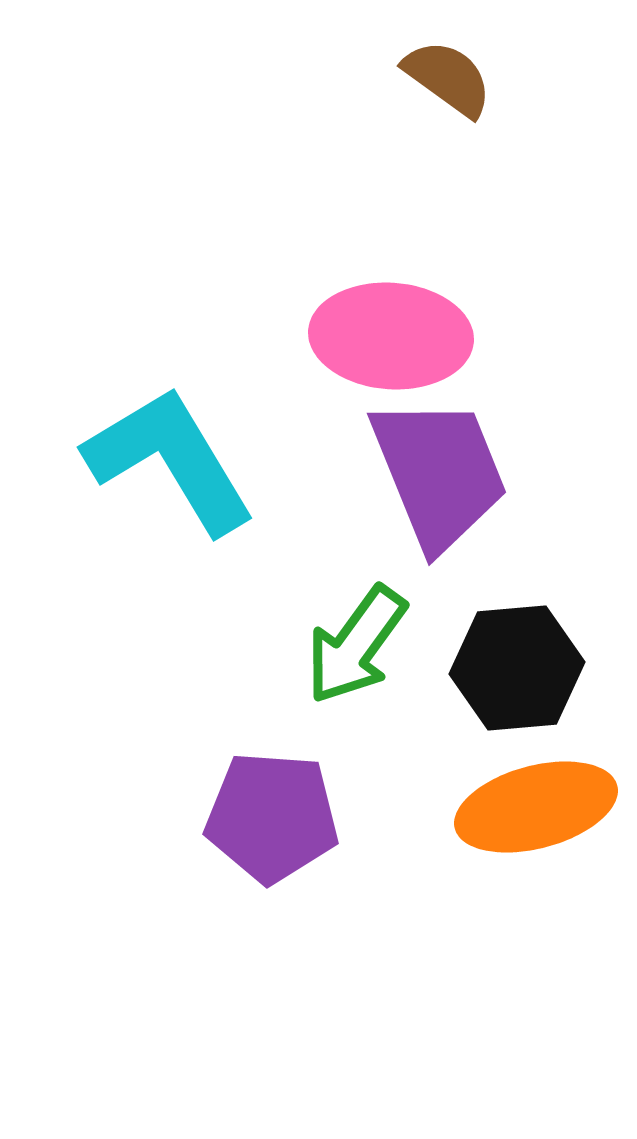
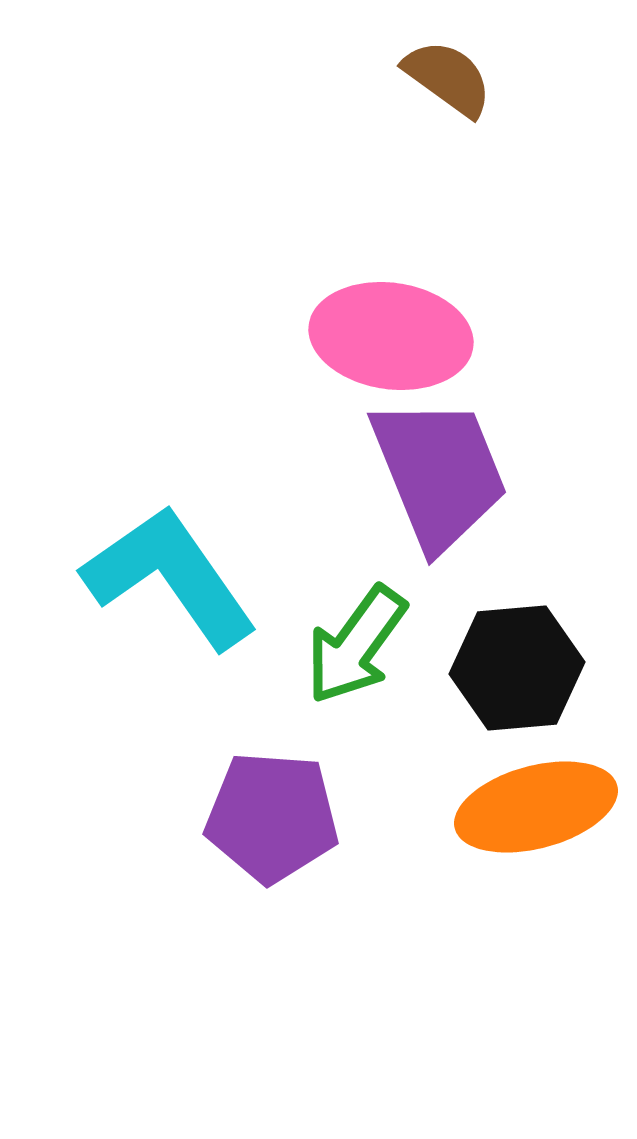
pink ellipse: rotated 4 degrees clockwise
cyan L-shape: moved 117 px down; rotated 4 degrees counterclockwise
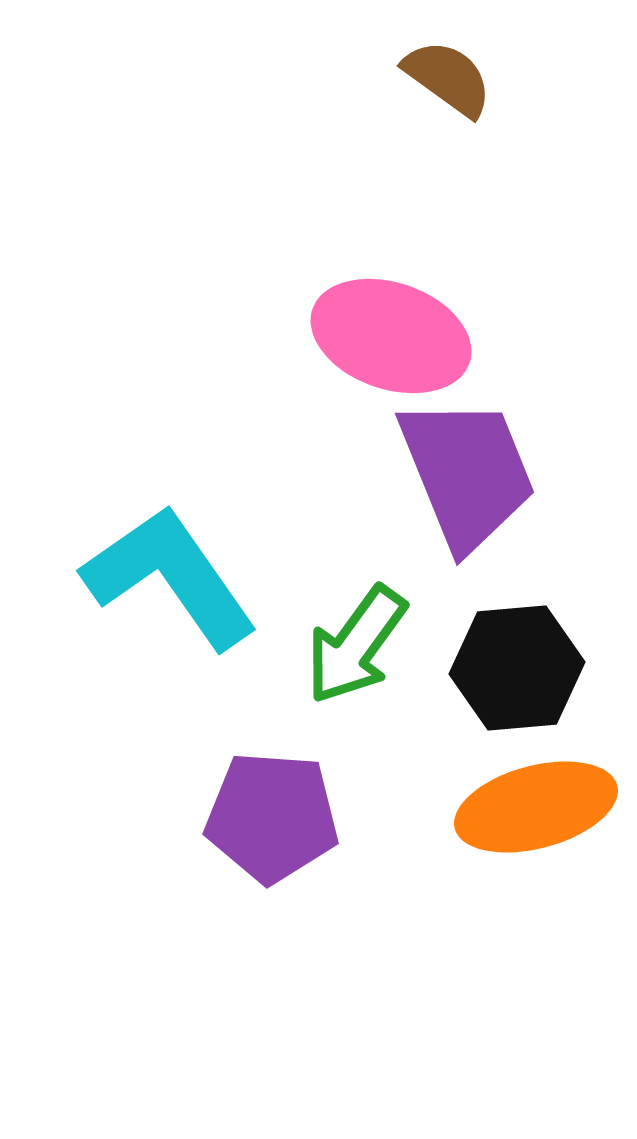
pink ellipse: rotated 11 degrees clockwise
purple trapezoid: moved 28 px right
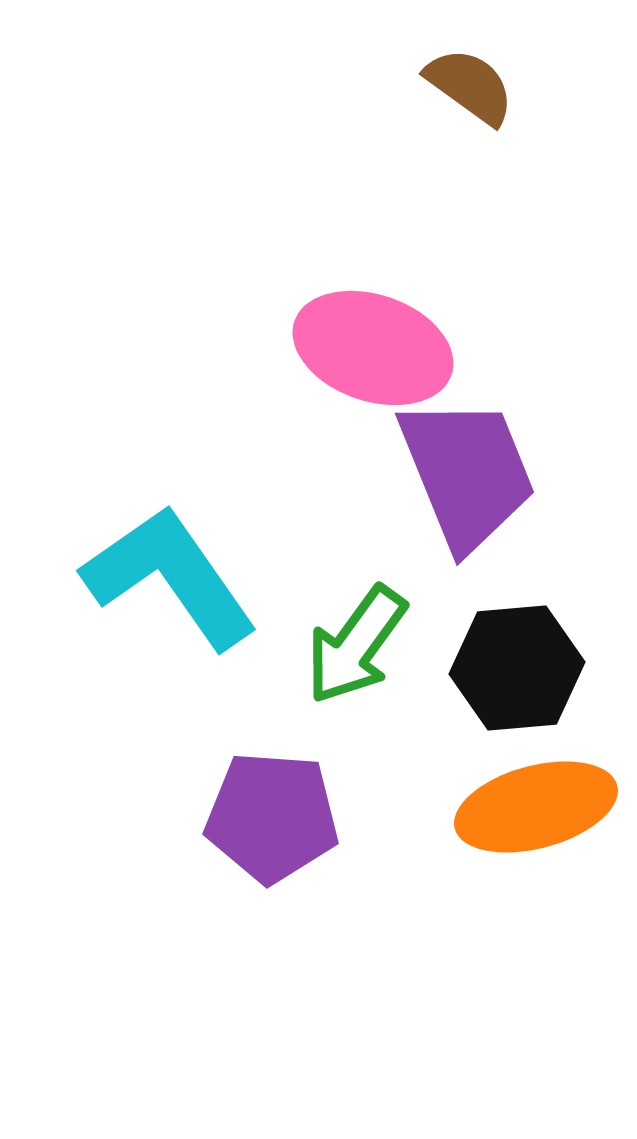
brown semicircle: moved 22 px right, 8 px down
pink ellipse: moved 18 px left, 12 px down
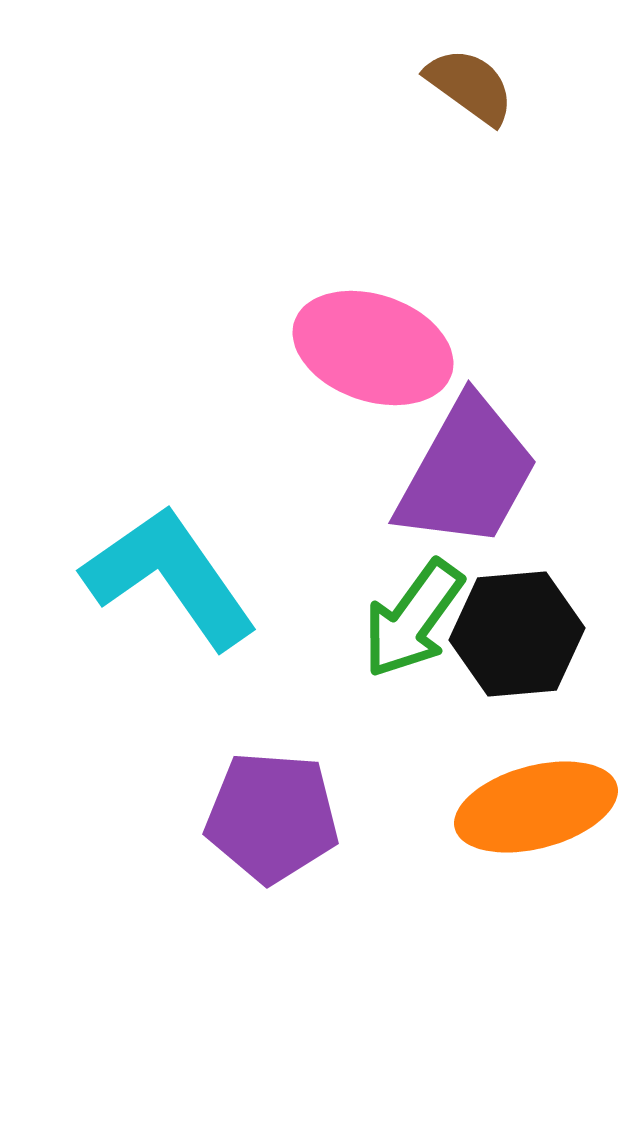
purple trapezoid: rotated 51 degrees clockwise
green arrow: moved 57 px right, 26 px up
black hexagon: moved 34 px up
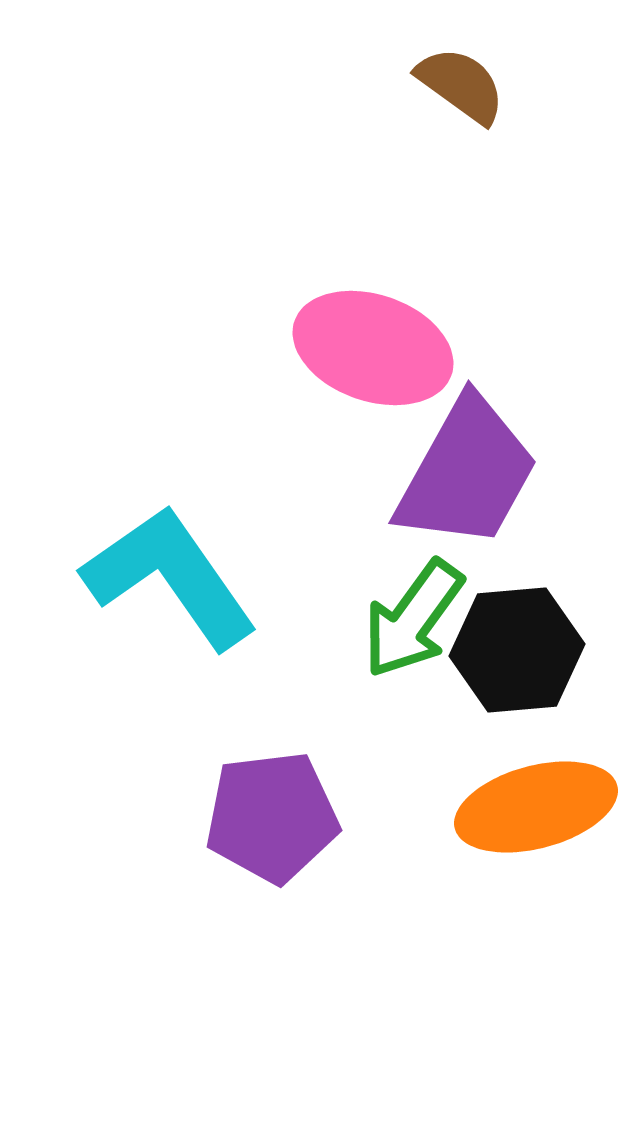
brown semicircle: moved 9 px left, 1 px up
black hexagon: moved 16 px down
purple pentagon: rotated 11 degrees counterclockwise
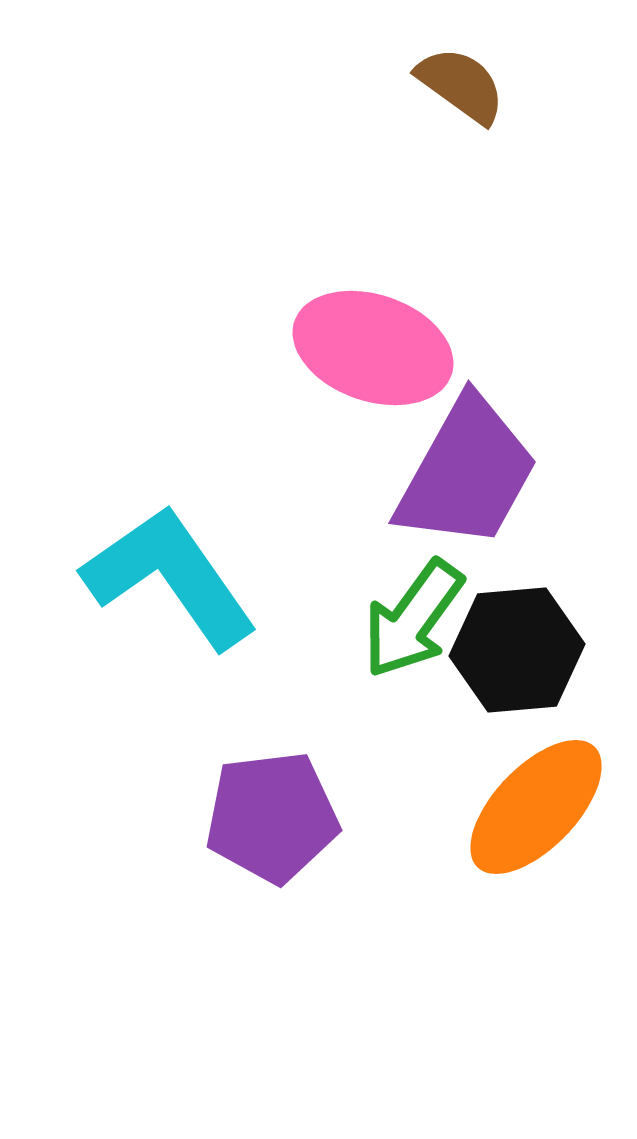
orange ellipse: rotated 31 degrees counterclockwise
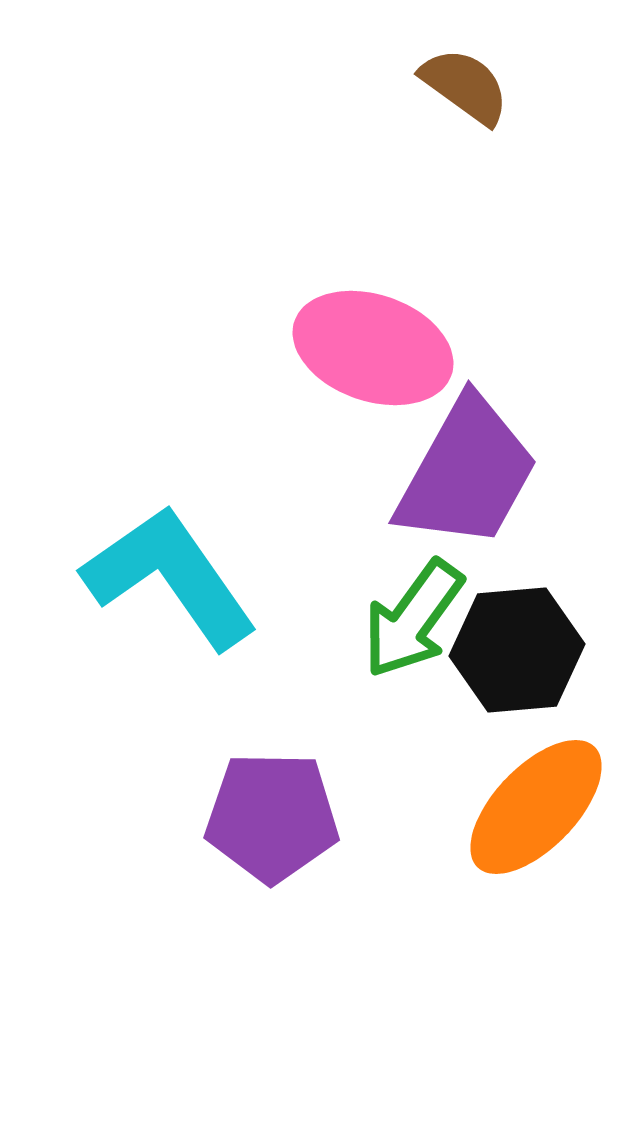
brown semicircle: moved 4 px right, 1 px down
purple pentagon: rotated 8 degrees clockwise
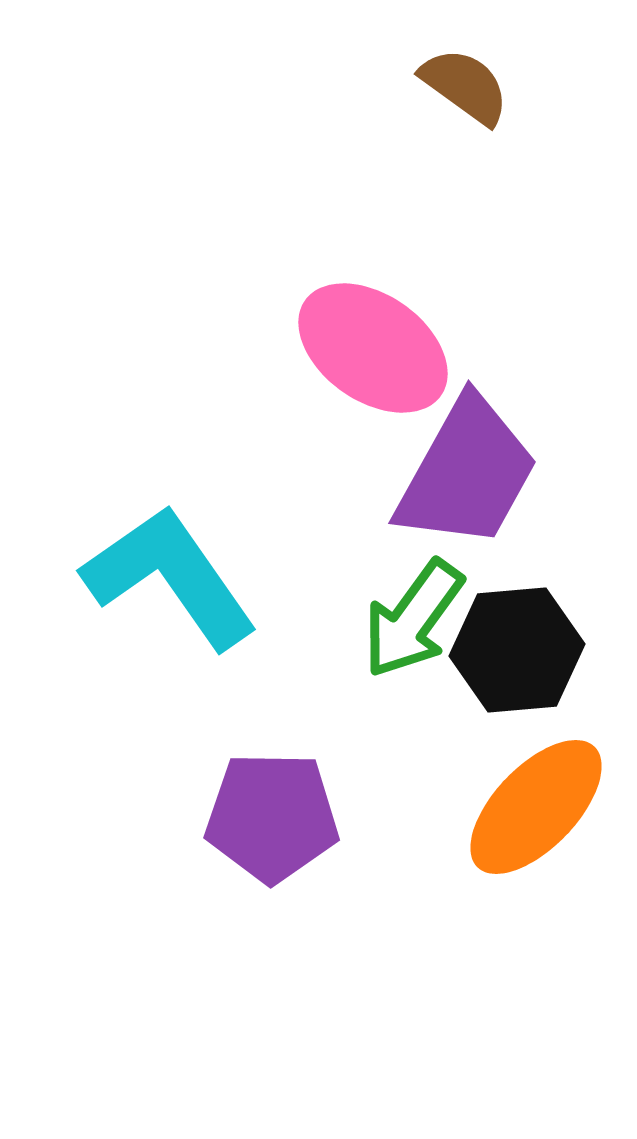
pink ellipse: rotated 16 degrees clockwise
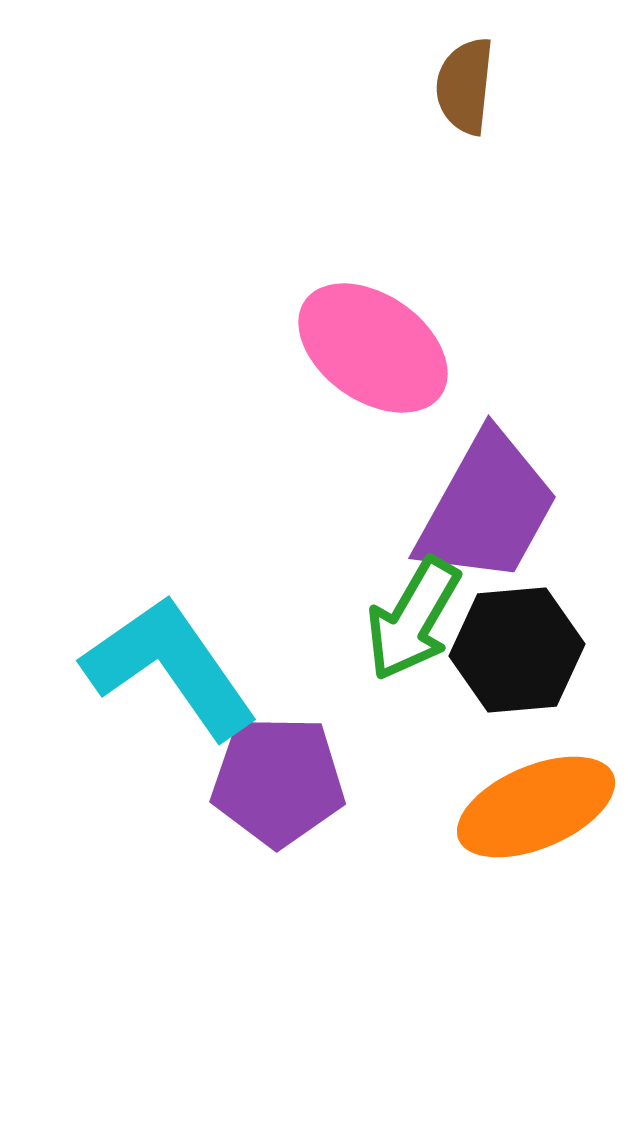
brown semicircle: rotated 120 degrees counterclockwise
purple trapezoid: moved 20 px right, 35 px down
cyan L-shape: moved 90 px down
green arrow: rotated 6 degrees counterclockwise
orange ellipse: rotated 23 degrees clockwise
purple pentagon: moved 6 px right, 36 px up
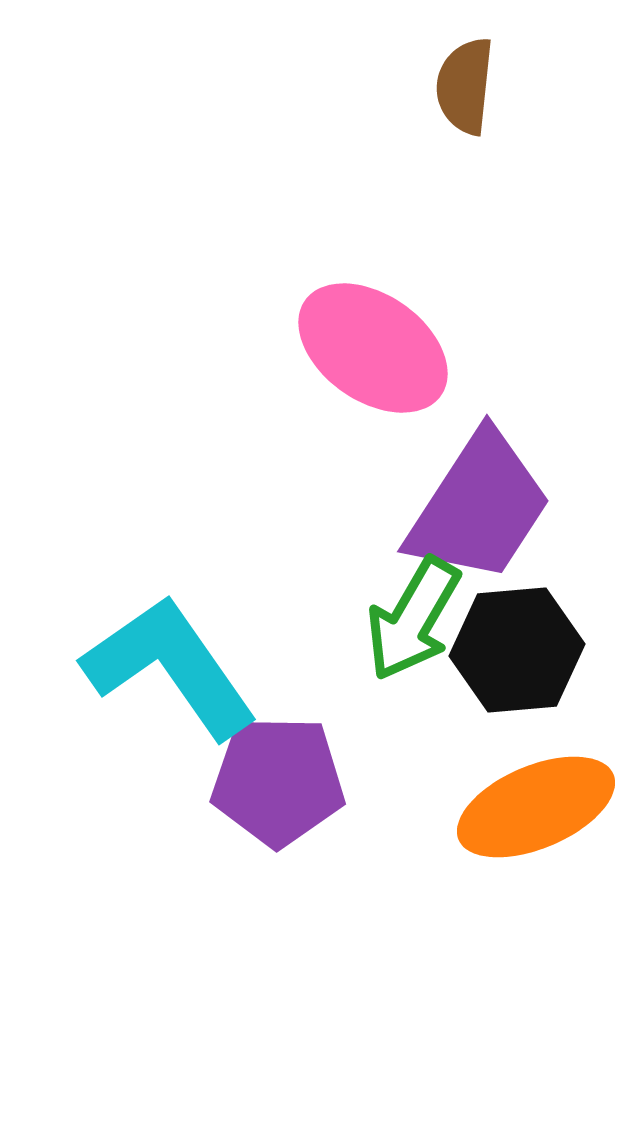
purple trapezoid: moved 8 px left, 1 px up; rotated 4 degrees clockwise
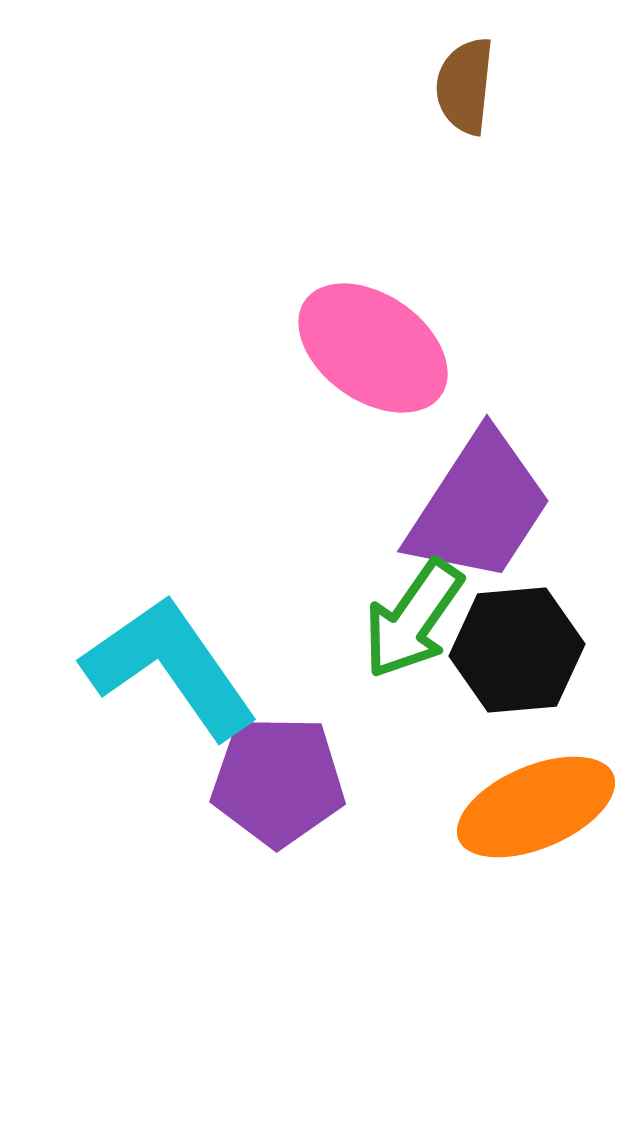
green arrow: rotated 5 degrees clockwise
